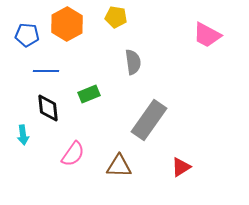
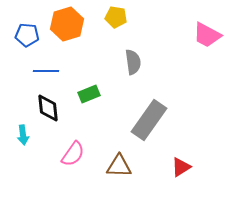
orange hexagon: rotated 12 degrees clockwise
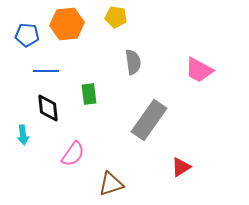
orange hexagon: rotated 12 degrees clockwise
pink trapezoid: moved 8 px left, 35 px down
green rectangle: rotated 75 degrees counterclockwise
brown triangle: moved 8 px left, 18 px down; rotated 20 degrees counterclockwise
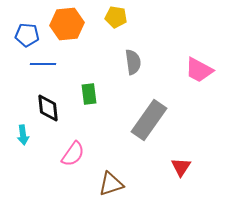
blue line: moved 3 px left, 7 px up
red triangle: rotated 25 degrees counterclockwise
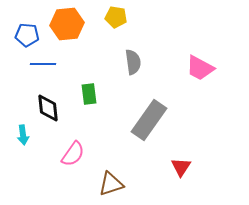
pink trapezoid: moved 1 px right, 2 px up
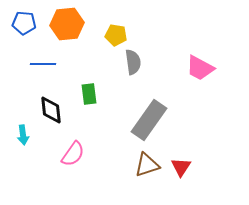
yellow pentagon: moved 18 px down
blue pentagon: moved 3 px left, 12 px up
black diamond: moved 3 px right, 2 px down
brown triangle: moved 36 px right, 19 px up
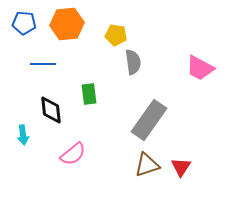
pink semicircle: rotated 16 degrees clockwise
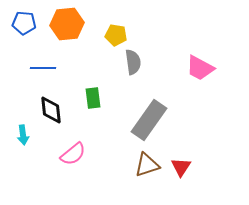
blue line: moved 4 px down
green rectangle: moved 4 px right, 4 px down
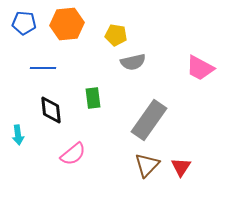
gray semicircle: rotated 85 degrees clockwise
cyan arrow: moved 5 px left
brown triangle: rotated 28 degrees counterclockwise
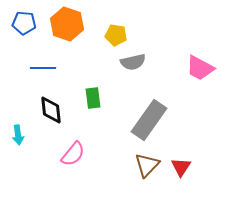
orange hexagon: rotated 24 degrees clockwise
pink semicircle: rotated 12 degrees counterclockwise
